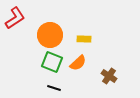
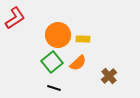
orange circle: moved 8 px right
yellow rectangle: moved 1 px left
green square: rotated 30 degrees clockwise
brown cross: rotated 14 degrees clockwise
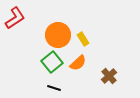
yellow rectangle: rotated 56 degrees clockwise
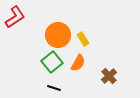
red L-shape: moved 1 px up
orange semicircle: rotated 18 degrees counterclockwise
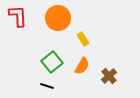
red L-shape: moved 3 px right, 1 px up; rotated 60 degrees counterclockwise
orange circle: moved 17 px up
orange semicircle: moved 4 px right, 3 px down
black line: moved 7 px left, 2 px up
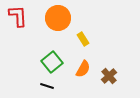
orange semicircle: moved 1 px right, 3 px down
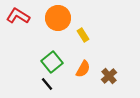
red L-shape: rotated 55 degrees counterclockwise
yellow rectangle: moved 4 px up
black line: moved 2 px up; rotated 32 degrees clockwise
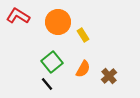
orange circle: moved 4 px down
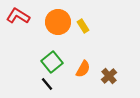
yellow rectangle: moved 9 px up
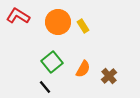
black line: moved 2 px left, 3 px down
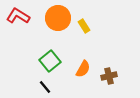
orange circle: moved 4 px up
yellow rectangle: moved 1 px right
green square: moved 2 px left, 1 px up
brown cross: rotated 28 degrees clockwise
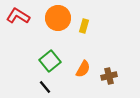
yellow rectangle: rotated 48 degrees clockwise
